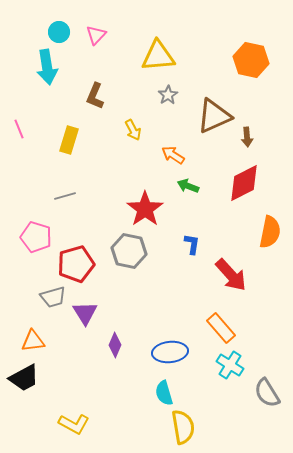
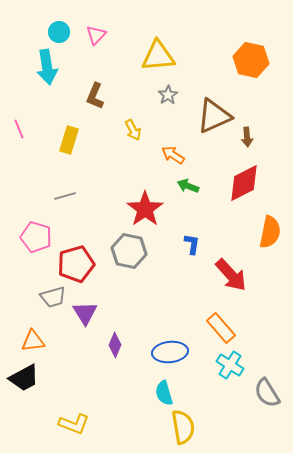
yellow L-shape: rotated 8 degrees counterclockwise
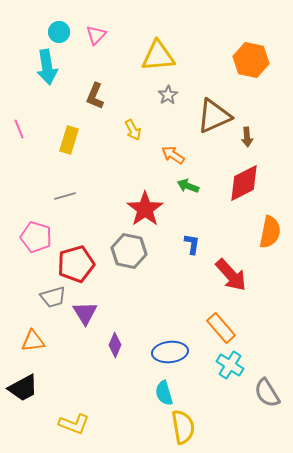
black trapezoid: moved 1 px left, 10 px down
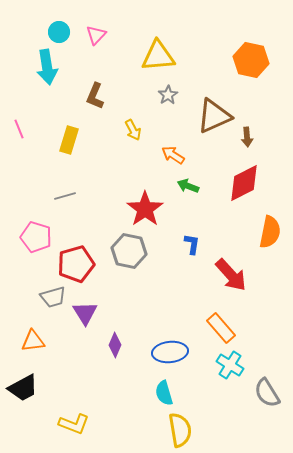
yellow semicircle: moved 3 px left, 3 px down
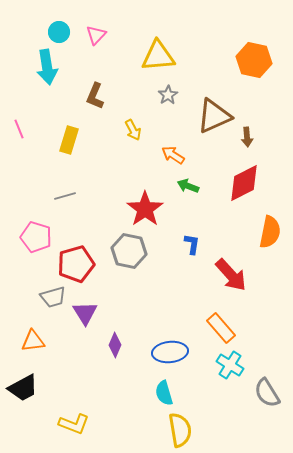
orange hexagon: moved 3 px right
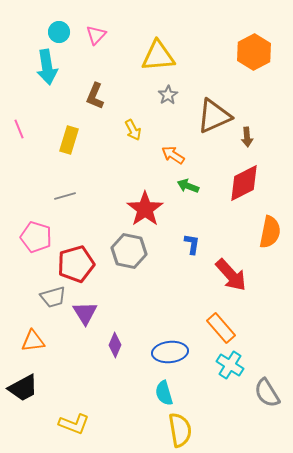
orange hexagon: moved 8 px up; rotated 20 degrees clockwise
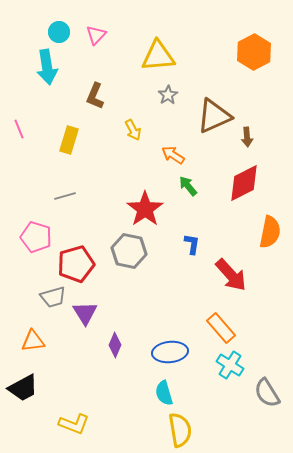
green arrow: rotated 30 degrees clockwise
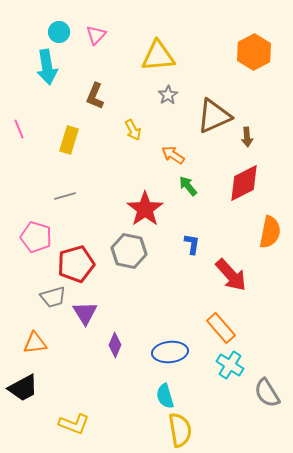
orange triangle: moved 2 px right, 2 px down
cyan semicircle: moved 1 px right, 3 px down
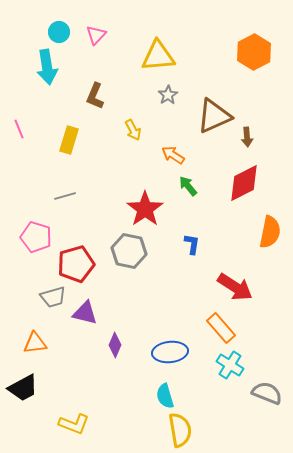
red arrow: moved 4 px right, 12 px down; rotated 15 degrees counterclockwise
purple triangle: rotated 44 degrees counterclockwise
gray semicircle: rotated 144 degrees clockwise
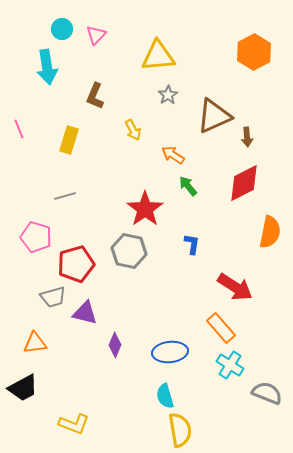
cyan circle: moved 3 px right, 3 px up
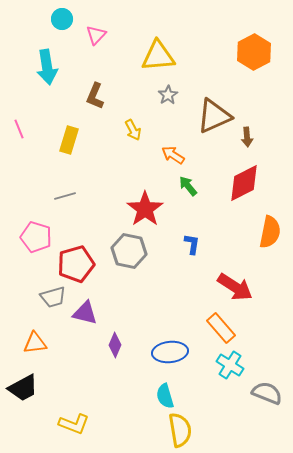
cyan circle: moved 10 px up
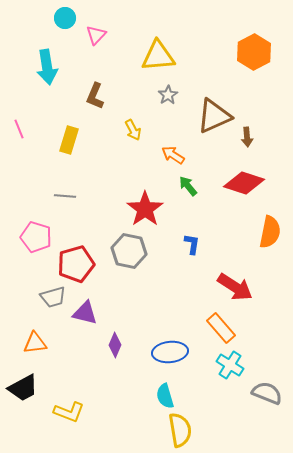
cyan circle: moved 3 px right, 1 px up
red diamond: rotated 45 degrees clockwise
gray line: rotated 20 degrees clockwise
yellow L-shape: moved 5 px left, 12 px up
